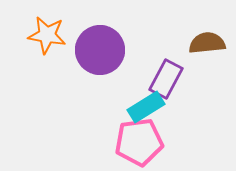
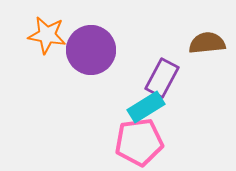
purple circle: moved 9 px left
purple rectangle: moved 4 px left, 1 px up
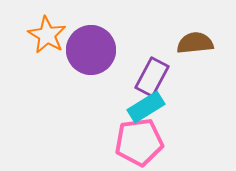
orange star: rotated 21 degrees clockwise
brown semicircle: moved 12 px left
purple rectangle: moved 10 px left, 1 px up
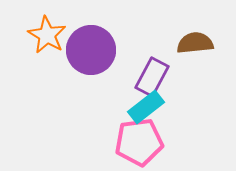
cyan rectangle: rotated 6 degrees counterclockwise
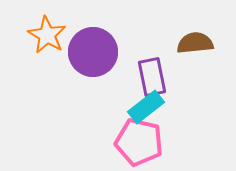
purple circle: moved 2 px right, 2 px down
purple rectangle: rotated 39 degrees counterclockwise
pink pentagon: rotated 21 degrees clockwise
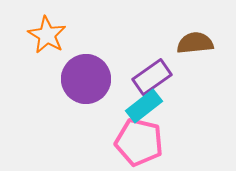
purple circle: moved 7 px left, 27 px down
purple rectangle: rotated 66 degrees clockwise
cyan rectangle: moved 2 px left, 1 px up
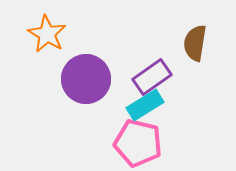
orange star: moved 1 px up
brown semicircle: rotated 75 degrees counterclockwise
cyan rectangle: moved 1 px right, 1 px up; rotated 6 degrees clockwise
pink pentagon: moved 1 px left, 1 px down
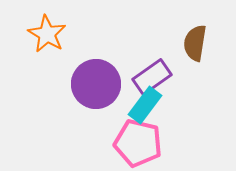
purple circle: moved 10 px right, 5 px down
cyan rectangle: rotated 21 degrees counterclockwise
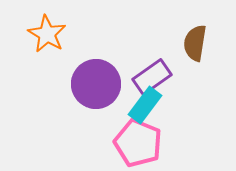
pink pentagon: rotated 9 degrees clockwise
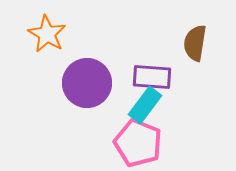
purple rectangle: rotated 39 degrees clockwise
purple circle: moved 9 px left, 1 px up
